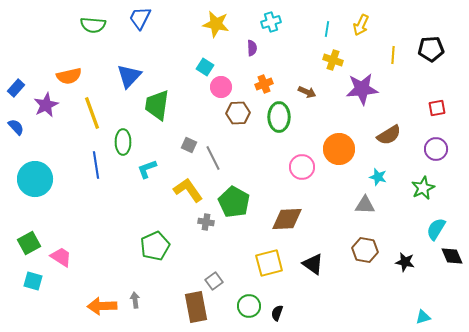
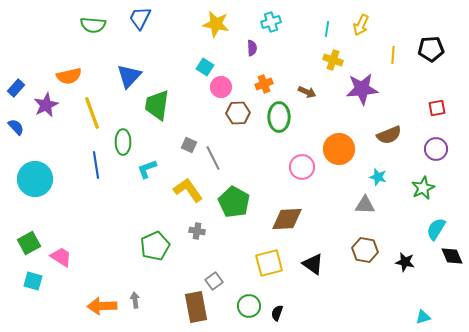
brown semicircle at (389, 135): rotated 10 degrees clockwise
gray cross at (206, 222): moved 9 px left, 9 px down
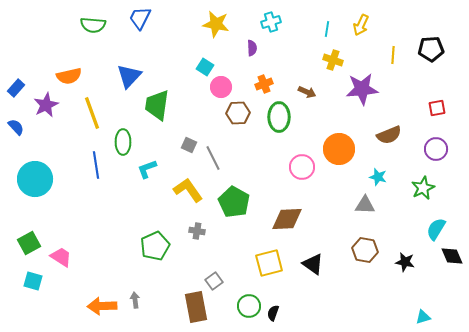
black semicircle at (277, 313): moved 4 px left
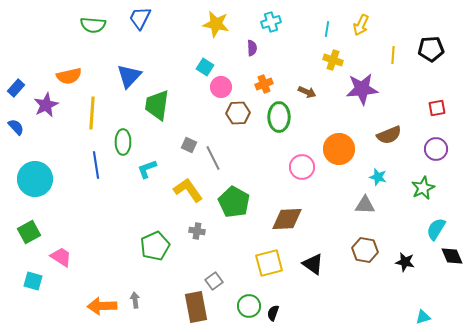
yellow line at (92, 113): rotated 24 degrees clockwise
green square at (29, 243): moved 11 px up
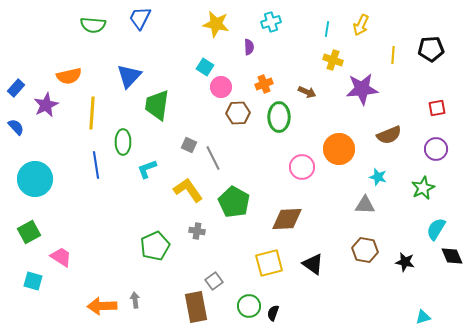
purple semicircle at (252, 48): moved 3 px left, 1 px up
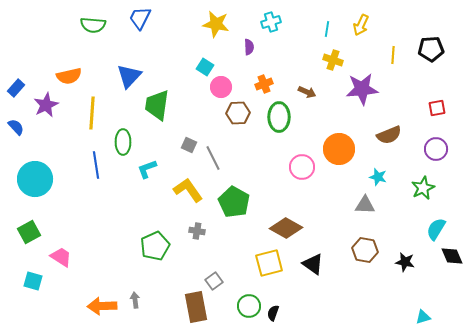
brown diamond at (287, 219): moved 1 px left, 9 px down; rotated 32 degrees clockwise
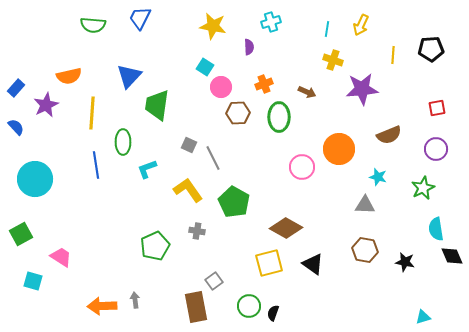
yellow star at (216, 24): moved 3 px left, 2 px down
cyan semicircle at (436, 229): rotated 40 degrees counterclockwise
green square at (29, 232): moved 8 px left, 2 px down
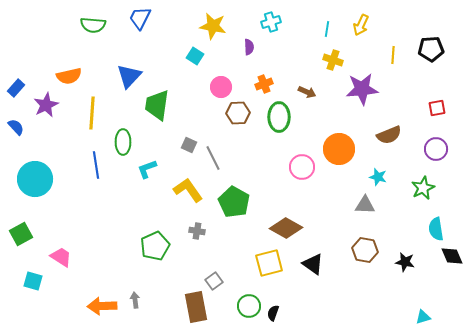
cyan square at (205, 67): moved 10 px left, 11 px up
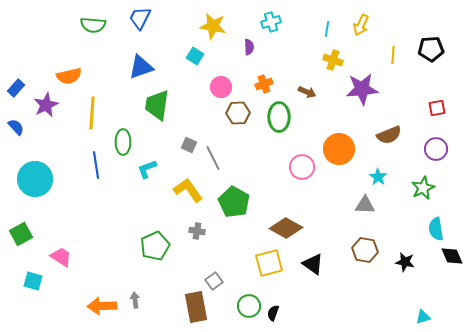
blue triangle at (129, 76): moved 12 px right, 9 px up; rotated 28 degrees clockwise
cyan star at (378, 177): rotated 18 degrees clockwise
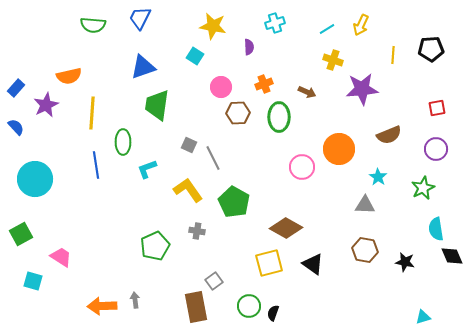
cyan cross at (271, 22): moved 4 px right, 1 px down
cyan line at (327, 29): rotated 49 degrees clockwise
blue triangle at (141, 67): moved 2 px right
